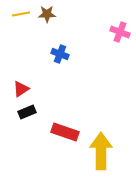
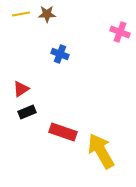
red rectangle: moved 2 px left
yellow arrow: rotated 30 degrees counterclockwise
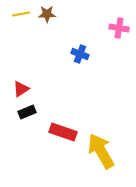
pink cross: moved 1 px left, 4 px up; rotated 12 degrees counterclockwise
blue cross: moved 20 px right
